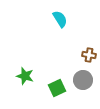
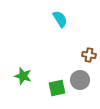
green star: moved 2 px left
gray circle: moved 3 px left
green square: rotated 12 degrees clockwise
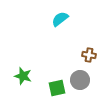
cyan semicircle: rotated 96 degrees counterclockwise
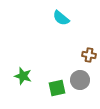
cyan semicircle: moved 1 px right, 1 px up; rotated 102 degrees counterclockwise
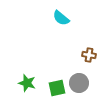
green star: moved 4 px right, 7 px down
gray circle: moved 1 px left, 3 px down
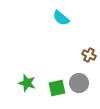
brown cross: rotated 16 degrees clockwise
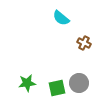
brown cross: moved 5 px left, 12 px up
green star: rotated 24 degrees counterclockwise
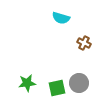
cyan semicircle: rotated 24 degrees counterclockwise
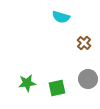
cyan semicircle: moved 1 px up
brown cross: rotated 16 degrees clockwise
gray circle: moved 9 px right, 4 px up
